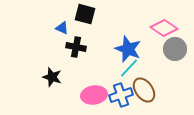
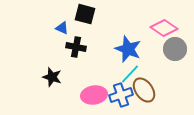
cyan line: moved 1 px right, 6 px down
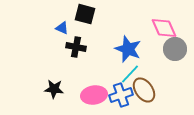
pink diamond: rotated 32 degrees clockwise
black star: moved 2 px right, 12 px down; rotated 12 degrees counterclockwise
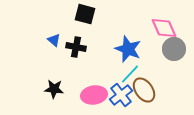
blue triangle: moved 8 px left, 12 px down; rotated 16 degrees clockwise
gray circle: moved 1 px left
blue cross: rotated 20 degrees counterclockwise
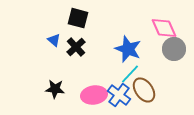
black square: moved 7 px left, 4 px down
black cross: rotated 36 degrees clockwise
black star: moved 1 px right
blue cross: moved 2 px left; rotated 15 degrees counterclockwise
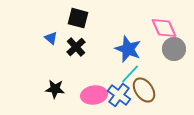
blue triangle: moved 3 px left, 2 px up
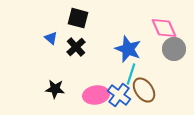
cyan line: moved 1 px right; rotated 25 degrees counterclockwise
pink ellipse: moved 2 px right
